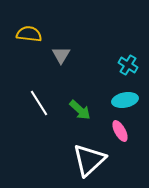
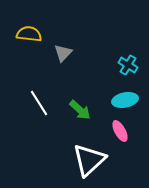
gray triangle: moved 2 px right, 2 px up; rotated 12 degrees clockwise
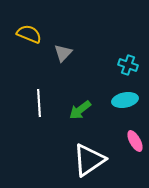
yellow semicircle: rotated 15 degrees clockwise
cyan cross: rotated 12 degrees counterclockwise
white line: rotated 28 degrees clockwise
green arrow: rotated 100 degrees clockwise
pink ellipse: moved 15 px right, 10 px down
white triangle: rotated 9 degrees clockwise
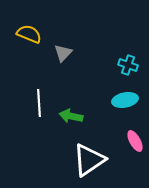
green arrow: moved 9 px left, 6 px down; rotated 50 degrees clockwise
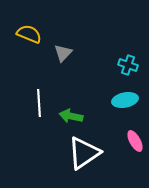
white triangle: moved 5 px left, 7 px up
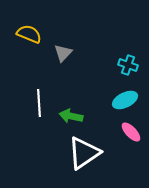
cyan ellipse: rotated 15 degrees counterclockwise
pink ellipse: moved 4 px left, 9 px up; rotated 15 degrees counterclockwise
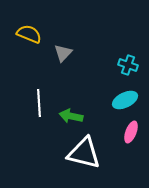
pink ellipse: rotated 65 degrees clockwise
white triangle: rotated 48 degrees clockwise
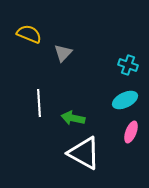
green arrow: moved 2 px right, 2 px down
white triangle: rotated 15 degrees clockwise
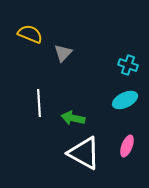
yellow semicircle: moved 1 px right
pink ellipse: moved 4 px left, 14 px down
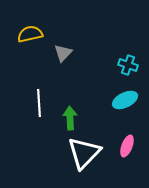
yellow semicircle: rotated 35 degrees counterclockwise
green arrow: moved 3 px left; rotated 75 degrees clockwise
white triangle: rotated 45 degrees clockwise
